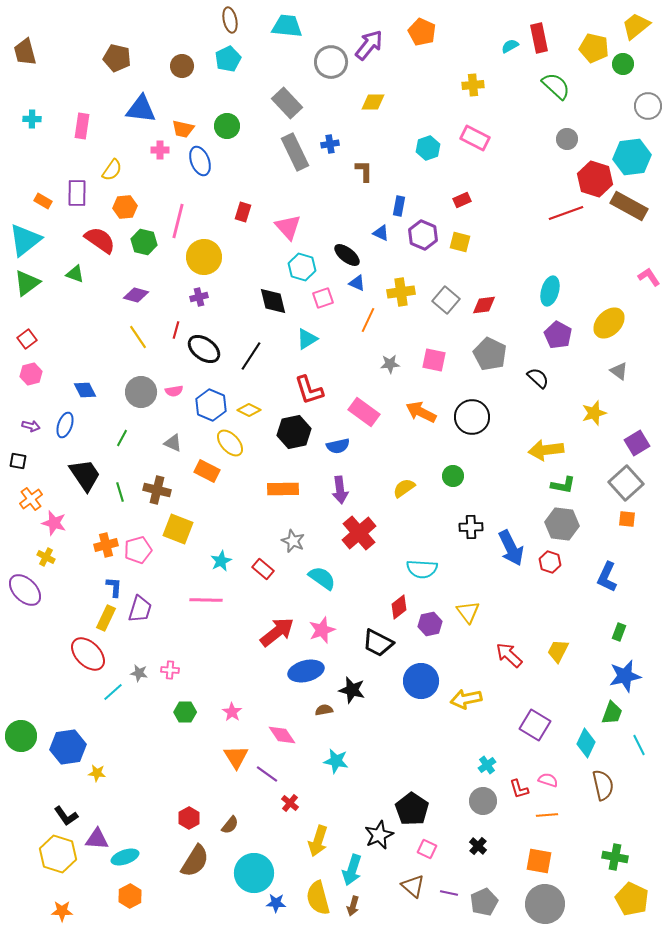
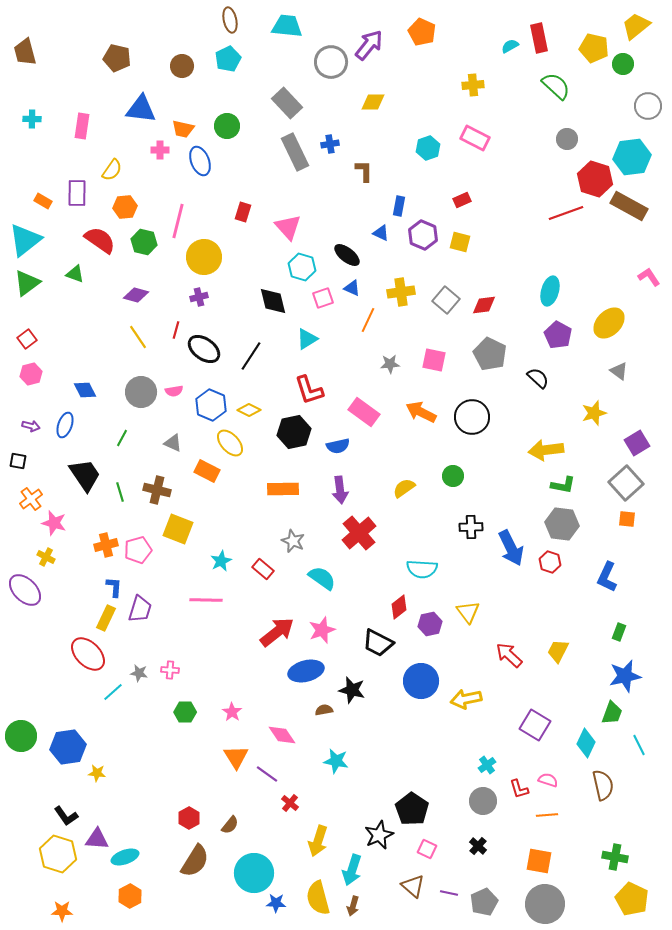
blue triangle at (357, 283): moved 5 px left, 5 px down
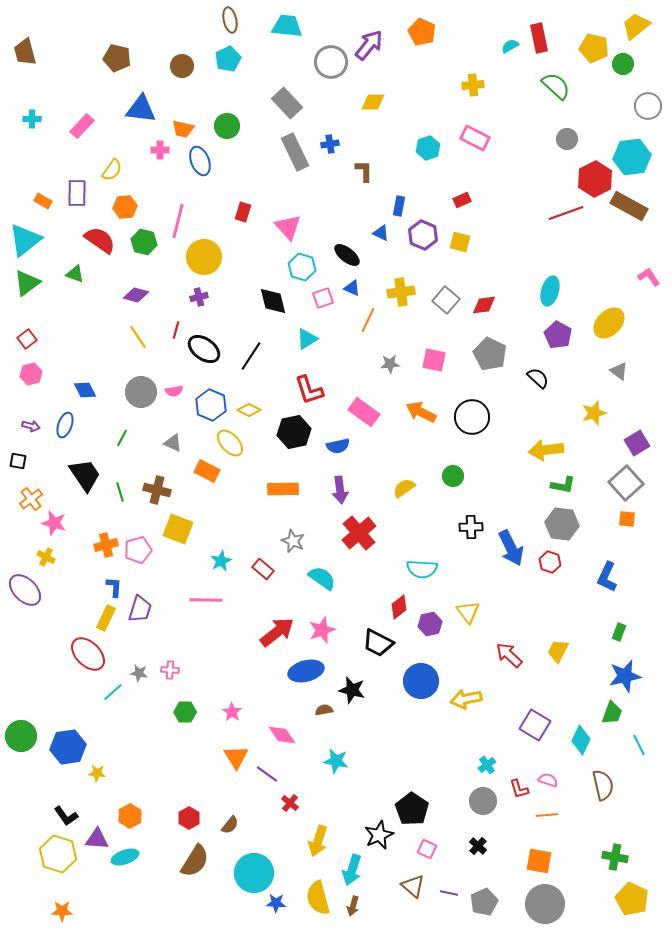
pink rectangle at (82, 126): rotated 35 degrees clockwise
red hexagon at (595, 179): rotated 16 degrees clockwise
cyan diamond at (586, 743): moved 5 px left, 3 px up
orange hexagon at (130, 896): moved 80 px up
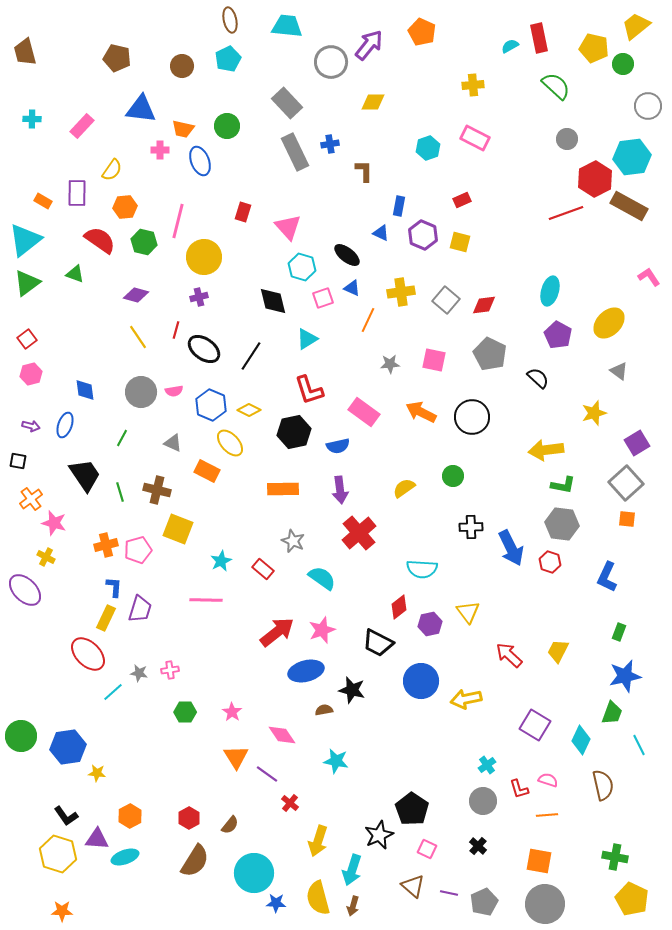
blue diamond at (85, 390): rotated 20 degrees clockwise
pink cross at (170, 670): rotated 12 degrees counterclockwise
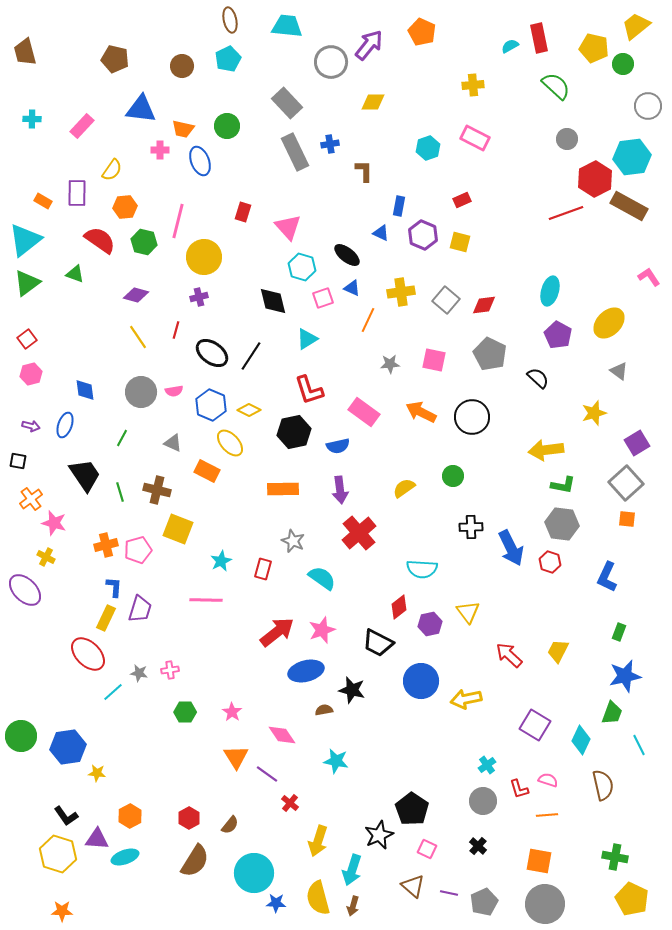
brown pentagon at (117, 58): moved 2 px left, 1 px down
black ellipse at (204, 349): moved 8 px right, 4 px down
red rectangle at (263, 569): rotated 65 degrees clockwise
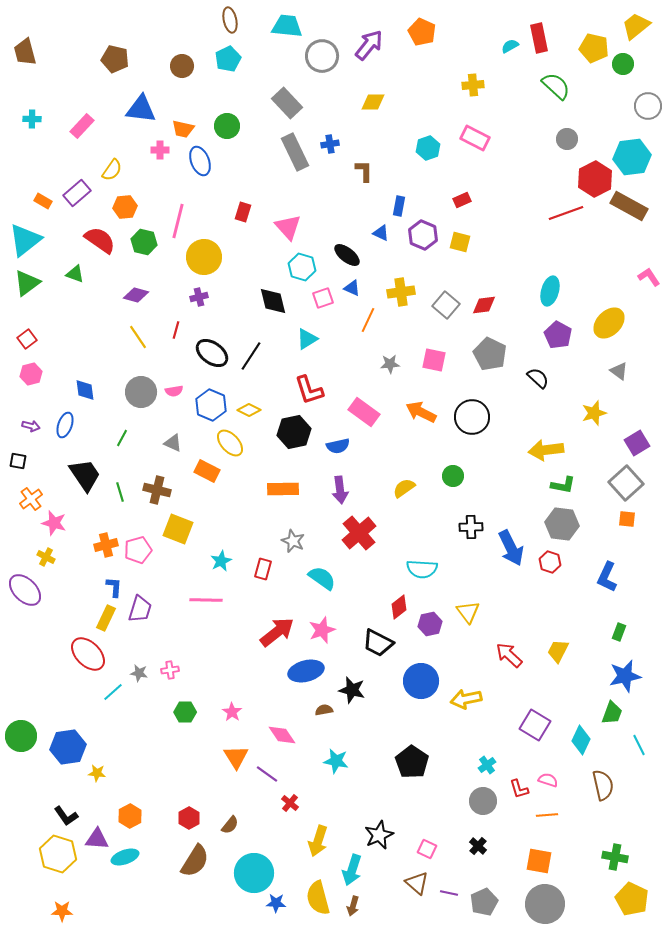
gray circle at (331, 62): moved 9 px left, 6 px up
purple rectangle at (77, 193): rotated 48 degrees clockwise
gray square at (446, 300): moved 5 px down
black pentagon at (412, 809): moved 47 px up
brown triangle at (413, 886): moved 4 px right, 3 px up
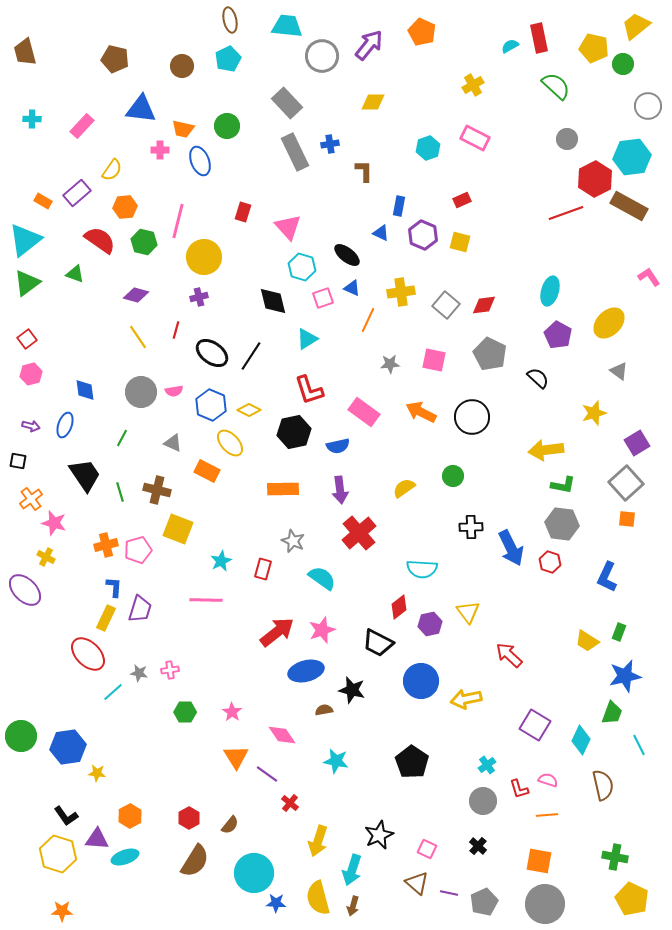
yellow cross at (473, 85): rotated 25 degrees counterclockwise
yellow trapezoid at (558, 651): moved 29 px right, 10 px up; rotated 85 degrees counterclockwise
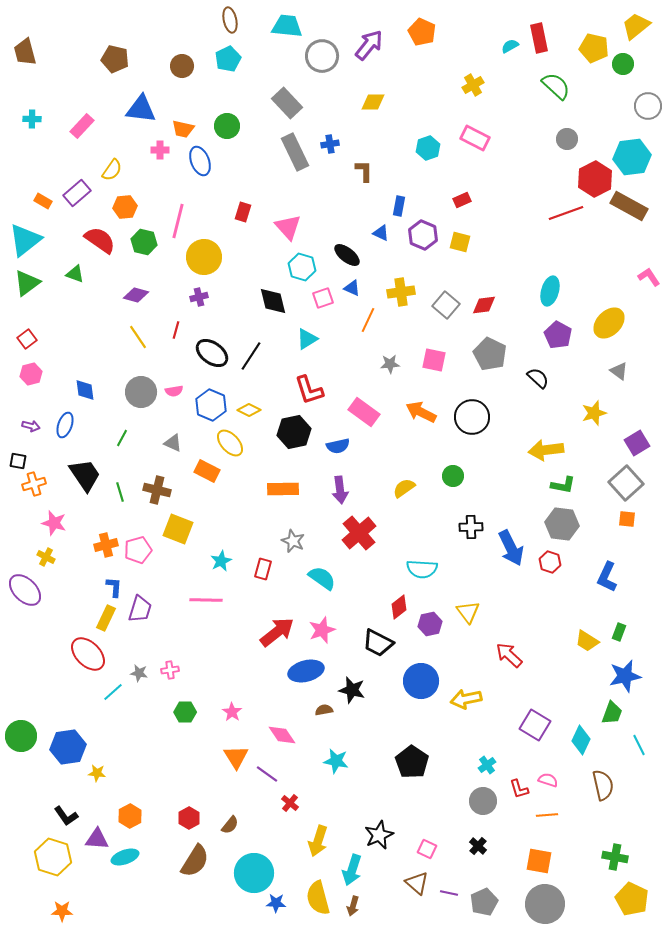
orange cross at (31, 499): moved 3 px right, 15 px up; rotated 20 degrees clockwise
yellow hexagon at (58, 854): moved 5 px left, 3 px down
